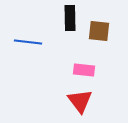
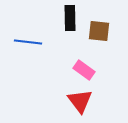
pink rectangle: rotated 30 degrees clockwise
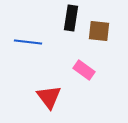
black rectangle: moved 1 px right; rotated 10 degrees clockwise
red triangle: moved 31 px left, 4 px up
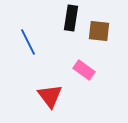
blue line: rotated 56 degrees clockwise
red triangle: moved 1 px right, 1 px up
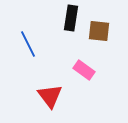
blue line: moved 2 px down
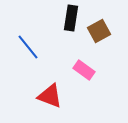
brown square: rotated 35 degrees counterclockwise
blue line: moved 3 px down; rotated 12 degrees counterclockwise
red triangle: rotated 32 degrees counterclockwise
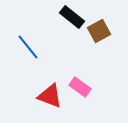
black rectangle: moved 1 px right, 1 px up; rotated 60 degrees counterclockwise
pink rectangle: moved 4 px left, 17 px down
